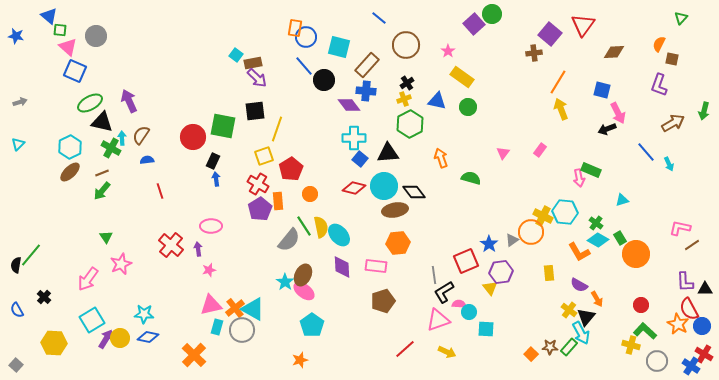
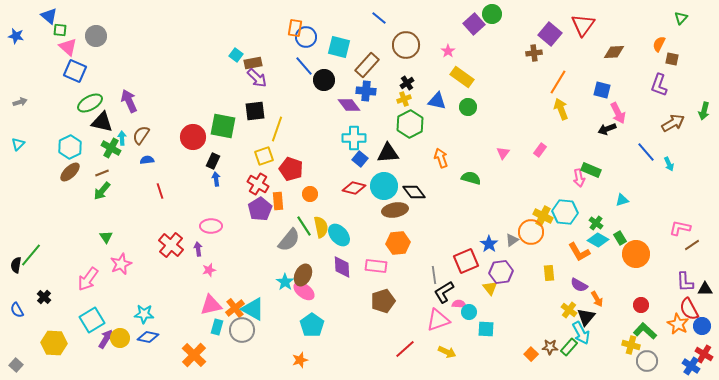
red pentagon at (291, 169): rotated 20 degrees counterclockwise
gray circle at (657, 361): moved 10 px left
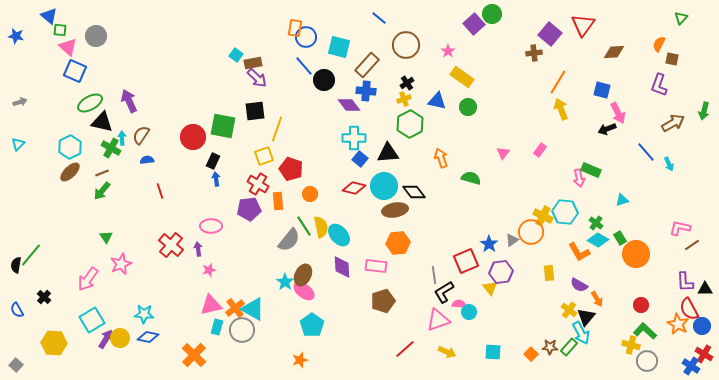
purple pentagon at (260, 209): moved 11 px left; rotated 25 degrees clockwise
cyan square at (486, 329): moved 7 px right, 23 px down
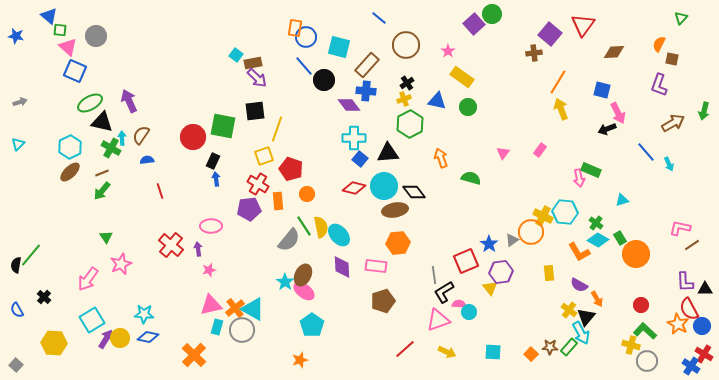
orange circle at (310, 194): moved 3 px left
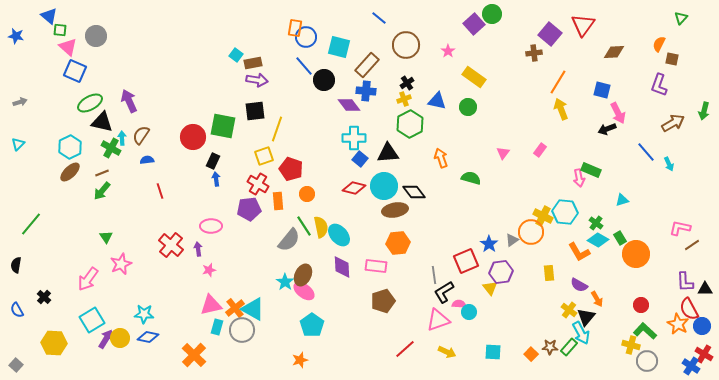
yellow rectangle at (462, 77): moved 12 px right
purple arrow at (257, 78): moved 2 px down; rotated 35 degrees counterclockwise
green line at (31, 255): moved 31 px up
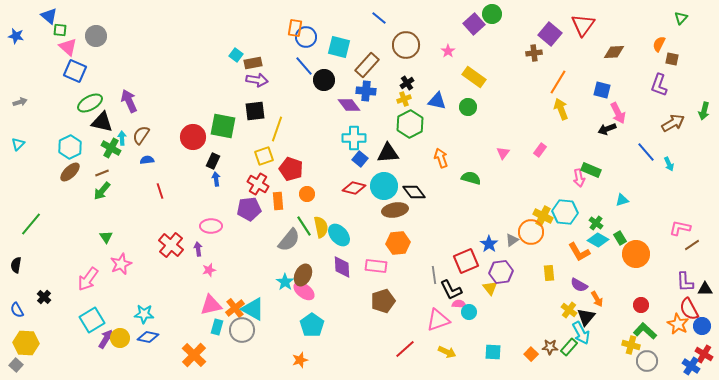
black L-shape at (444, 292): moved 7 px right, 2 px up; rotated 85 degrees counterclockwise
yellow hexagon at (54, 343): moved 28 px left
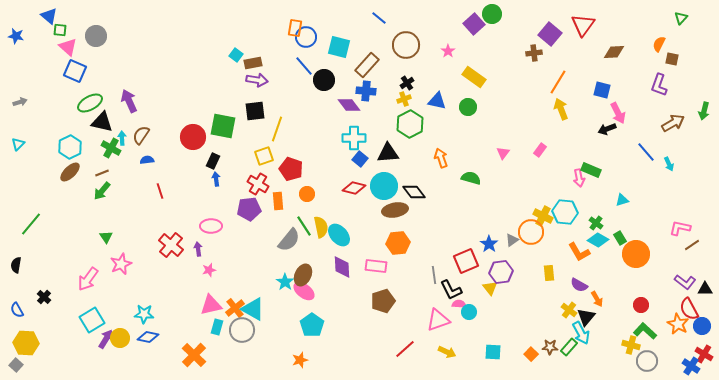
purple L-shape at (685, 282): rotated 50 degrees counterclockwise
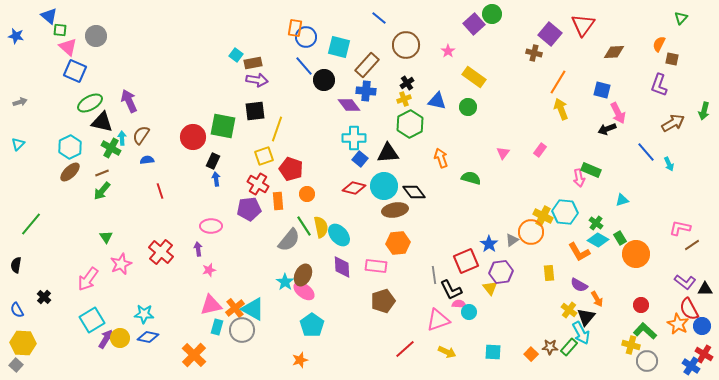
brown cross at (534, 53): rotated 21 degrees clockwise
red cross at (171, 245): moved 10 px left, 7 px down
yellow hexagon at (26, 343): moved 3 px left
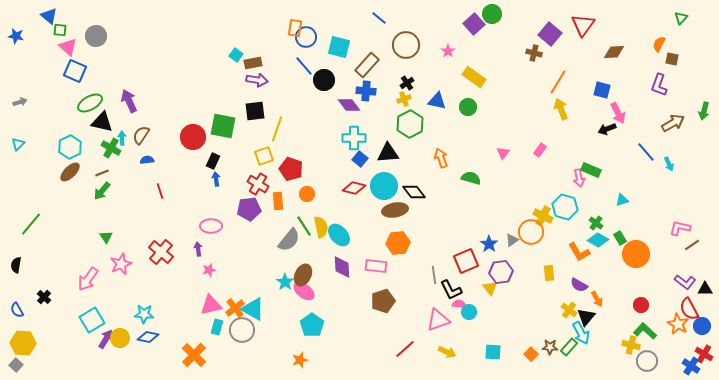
cyan hexagon at (565, 212): moved 5 px up; rotated 10 degrees clockwise
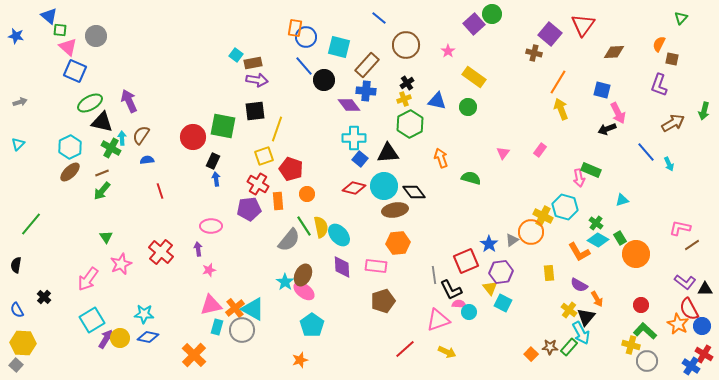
cyan square at (493, 352): moved 10 px right, 49 px up; rotated 24 degrees clockwise
